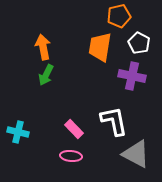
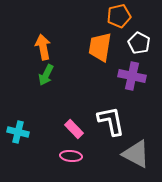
white L-shape: moved 3 px left
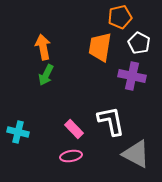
orange pentagon: moved 1 px right, 1 px down
pink ellipse: rotated 15 degrees counterclockwise
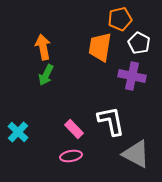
orange pentagon: moved 2 px down
cyan cross: rotated 30 degrees clockwise
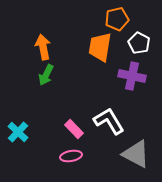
orange pentagon: moved 3 px left
white L-shape: moved 2 px left; rotated 20 degrees counterclockwise
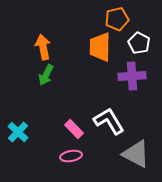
orange trapezoid: rotated 8 degrees counterclockwise
purple cross: rotated 16 degrees counterclockwise
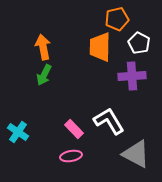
green arrow: moved 2 px left
cyan cross: rotated 10 degrees counterclockwise
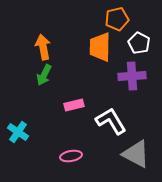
white L-shape: moved 2 px right
pink rectangle: moved 24 px up; rotated 60 degrees counterclockwise
